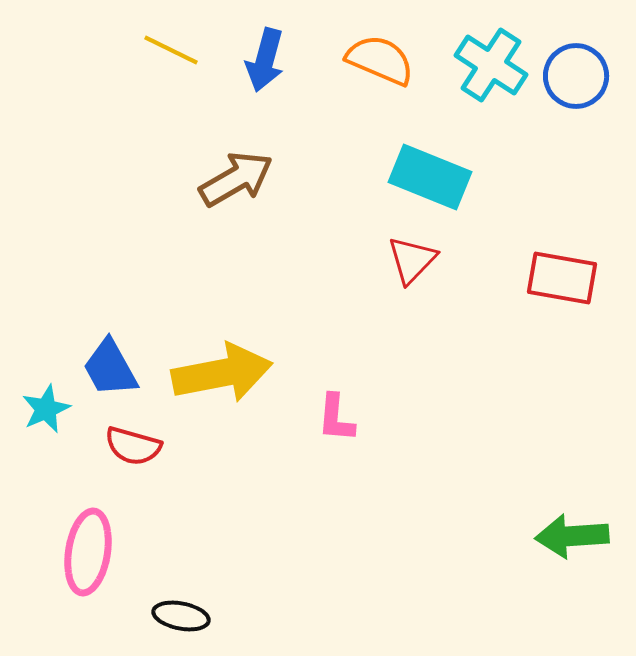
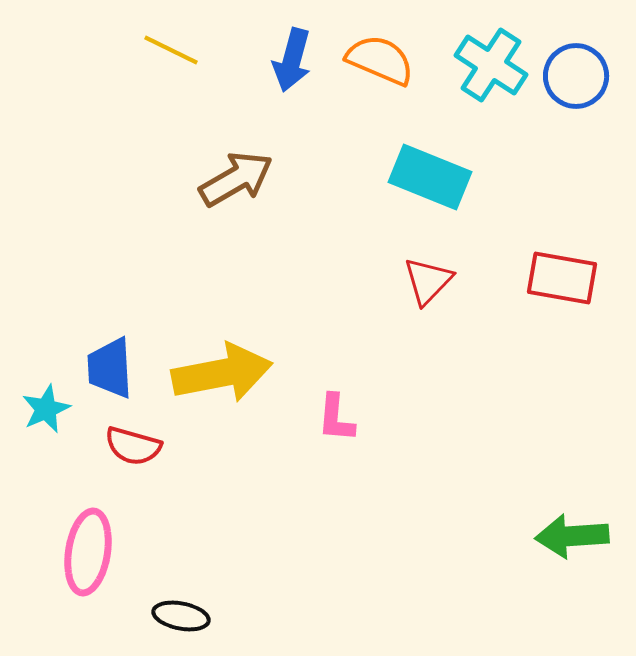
blue arrow: moved 27 px right
red triangle: moved 16 px right, 21 px down
blue trapezoid: rotated 26 degrees clockwise
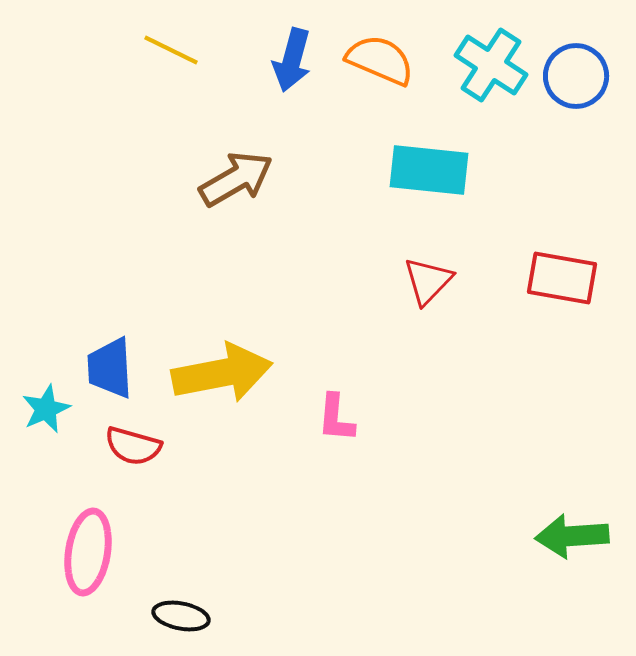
cyan rectangle: moved 1 px left, 7 px up; rotated 16 degrees counterclockwise
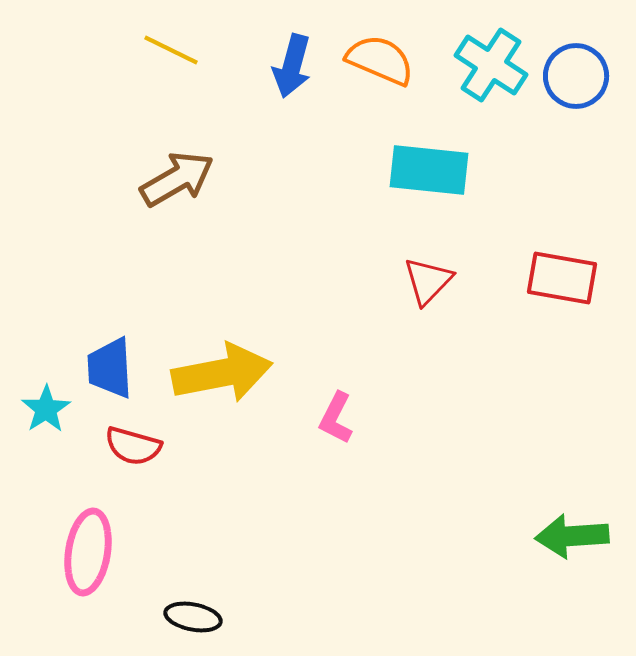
blue arrow: moved 6 px down
brown arrow: moved 59 px left
cyan star: rotated 9 degrees counterclockwise
pink L-shape: rotated 22 degrees clockwise
black ellipse: moved 12 px right, 1 px down
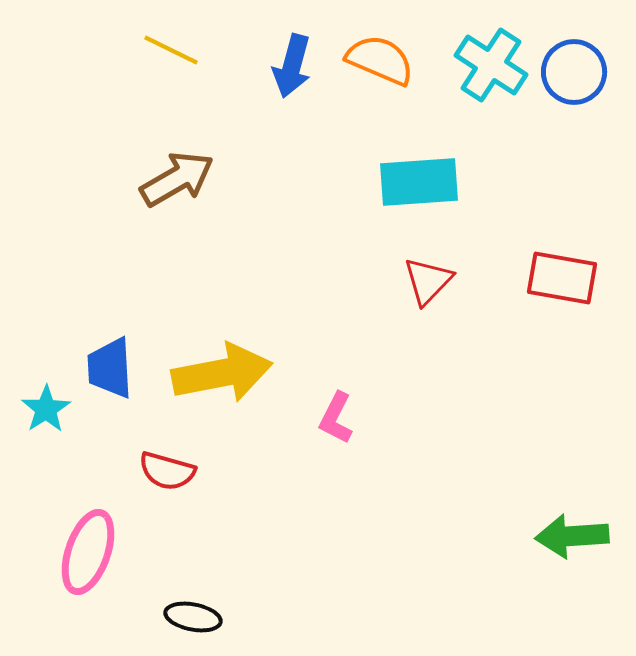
blue circle: moved 2 px left, 4 px up
cyan rectangle: moved 10 px left, 12 px down; rotated 10 degrees counterclockwise
red semicircle: moved 34 px right, 25 px down
pink ellipse: rotated 10 degrees clockwise
